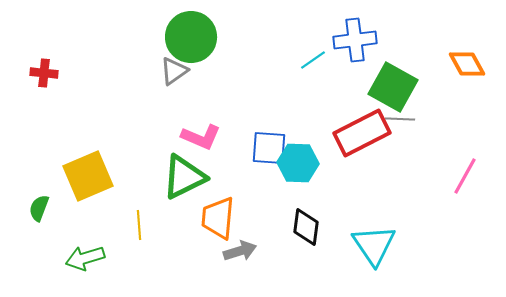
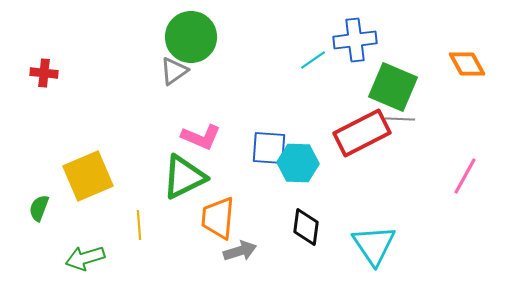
green square: rotated 6 degrees counterclockwise
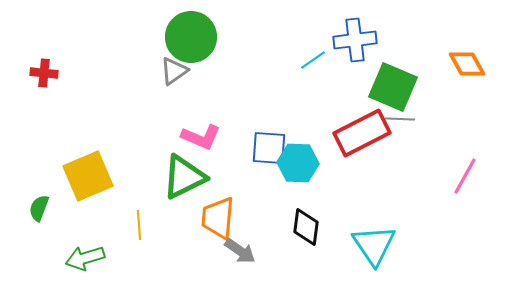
gray arrow: rotated 52 degrees clockwise
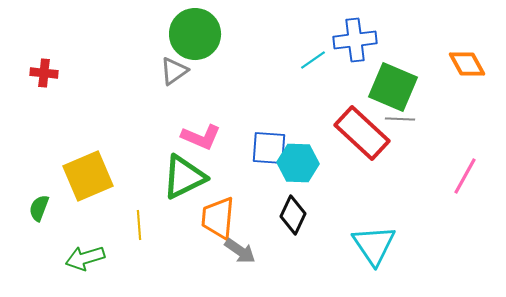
green circle: moved 4 px right, 3 px up
red rectangle: rotated 70 degrees clockwise
black diamond: moved 13 px left, 12 px up; rotated 18 degrees clockwise
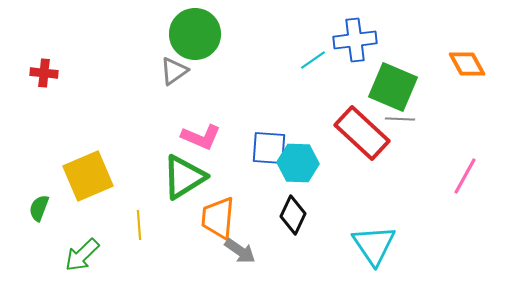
green triangle: rotated 6 degrees counterclockwise
green arrow: moved 3 px left, 3 px up; rotated 27 degrees counterclockwise
